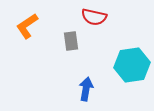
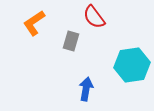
red semicircle: rotated 40 degrees clockwise
orange L-shape: moved 7 px right, 3 px up
gray rectangle: rotated 24 degrees clockwise
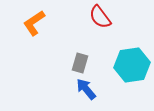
red semicircle: moved 6 px right
gray rectangle: moved 9 px right, 22 px down
blue arrow: rotated 50 degrees counterclockwise
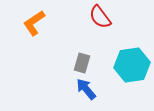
gray rectangle: moved 2 px right
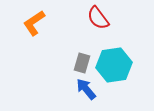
red semicircle: moved 2 px left, 1 px down
cyan hexagon: moved 18 px left
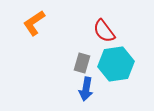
red semicircle: moved 6 px right, 13 px down
cyan hexagon: moved 2 px right, 1 px up
blue arrow: rotated 130 degrees counterclockwise
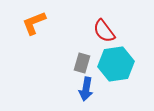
orange L-shape: rotated 12 degrees clockwise
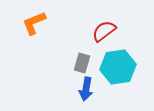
red semicircle: rotated 90 degrees clockwise
cyan hexagon: moved 2 px right, 3 px down
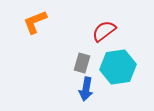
orange L-shape: moved 1 px right, 1 px up
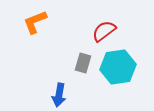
gray rectangle: moved 1 px right
blue arrow: moved 27 px left, 6 px down
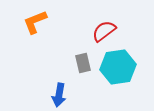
gray rectangle: rotated 30 degrees counterclockwise
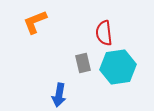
red semicircle: moved 2 px down; rotated 60 degrees counterclockwise
